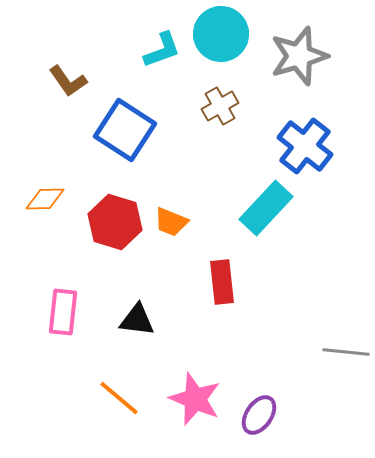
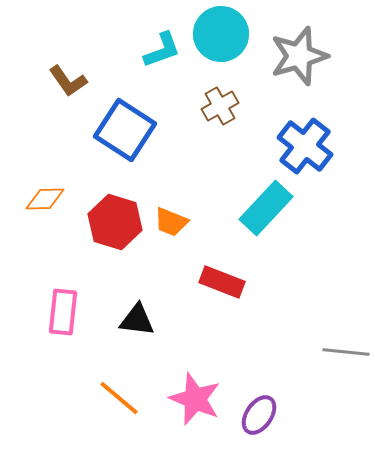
red rectangle: rotated 63 degrees counterclockwise
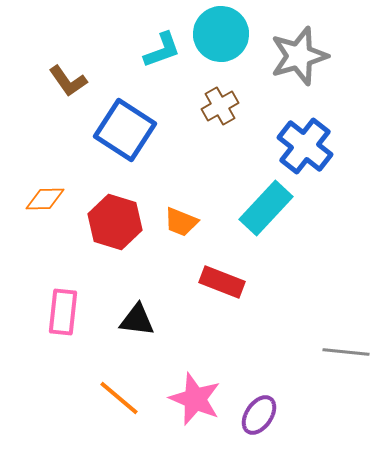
orange trapezoid: moved 10 px right
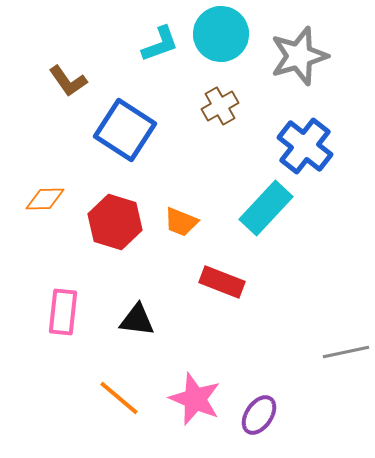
cyan L-shape: moved 2 px left, 6 px up
gray line: rotated 18 degrees counterclockwise
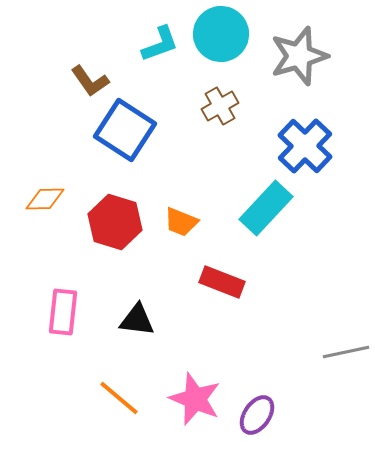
brown L-shape: moved 22 px right
blue cross: rotated 6 degrees clockwise
purple ellipse: moved 2 px left
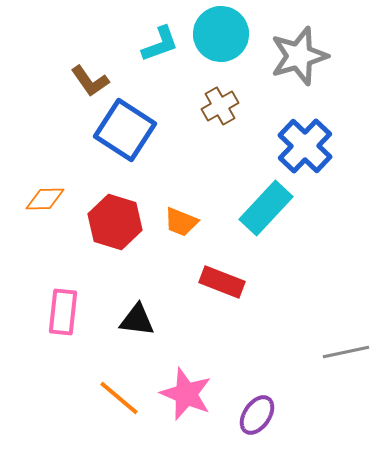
pink star: moved 9 px left, 5 px up
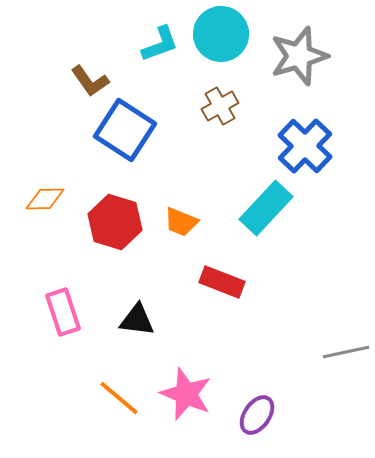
pink rectangle: rotated 24 degrees counterclockwise
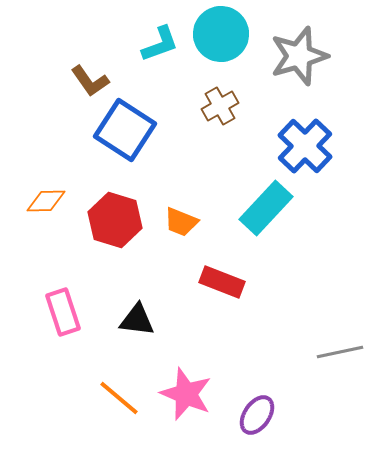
orange diamond: moved 1 px right, 2 px down
red hexagon: moved 2 px up
gray line: moved 6 px left
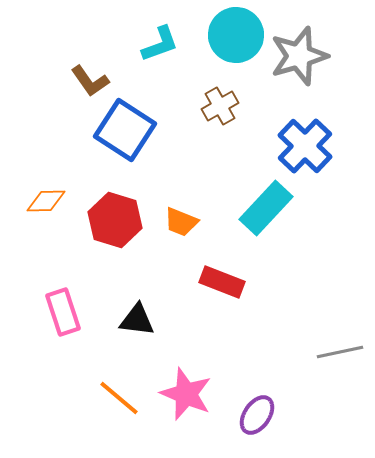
cyan circle: moved 15 px right, 1 px down
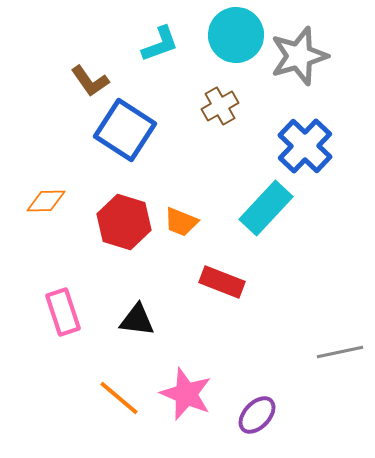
red hexagon: moved 9 px right, 2 px down
purple ellipse: rotated 9 degrees clockwise
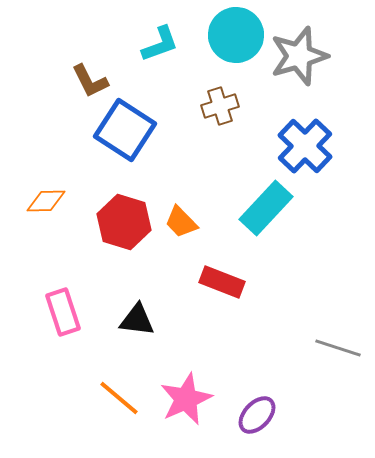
brown L-shape: rotated 9 degrees clockwise
brown cross: rotated 12 degrees clockwise
orange trapezoid: rotated 24 degrees clockwise
gray line: moved 2 px left, 4 px up; rotated 30 degrees clockwise
pink star: moved 5 px down; rotated 26 degrees clockwise
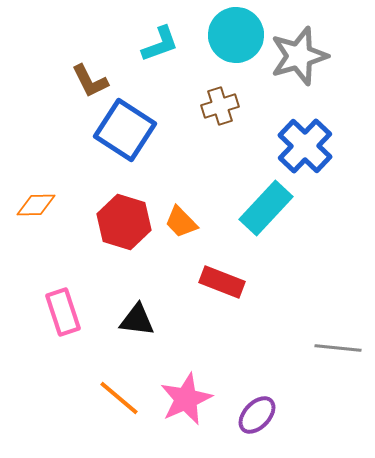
orange diamond: moved 10 px left, 4 px down
gray line: rotated 12 degrees counterclockwise
